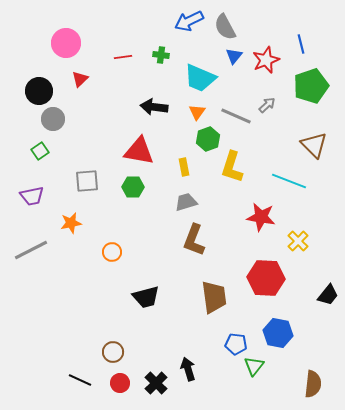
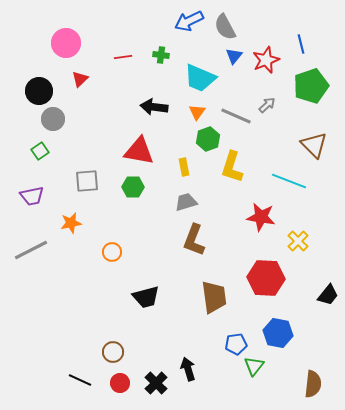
blue pentagon at (236, 344): rotated 15 degrees counterclockwise
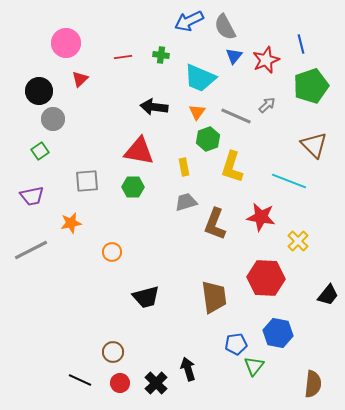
brown L-shape at (194, 240): moved 21 px right, 16 px up
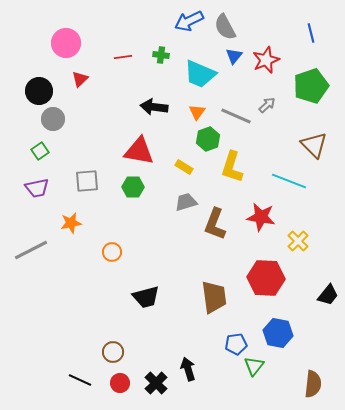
blue line at (301, 44): moved 10 px right, 11 px up
cyan trapezoid at (200, 78): moved 4 px up
yellow rectangle at (184, 167): rotated 48 degrees counterclockwise
purple trapezoid at (32, 196): moved 5 px right, 8 px up
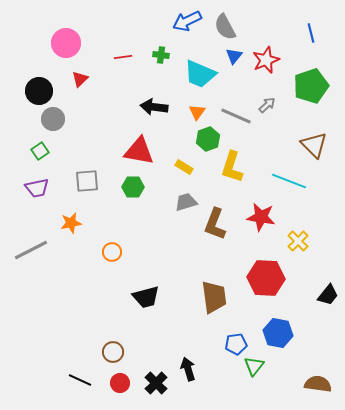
blue arrow at (189, 21): moved 2 px left
brown semicircle at (313, 384): moved 5 px right; rotated 88 degrees counterclockwise
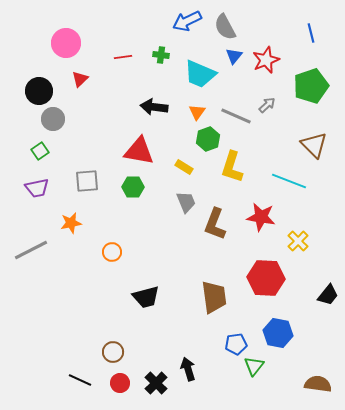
gray trapezoid at (186, 202): rotated 85 degrees clockwise
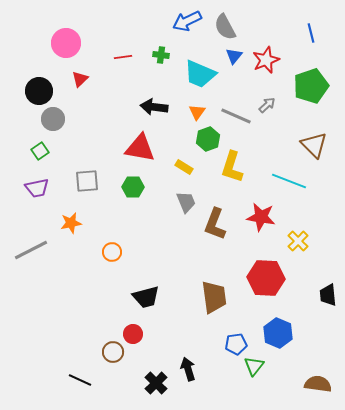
red triangle at (139, 151): moved 1 px right, 3 px up
black trapezoid at (328, 295): rotated 135 degrees clockwise
blue hexagon at (278, 333): rotated 12 degrees clockwise
red circle at (120, 383): moved 13 px right, 49 px up
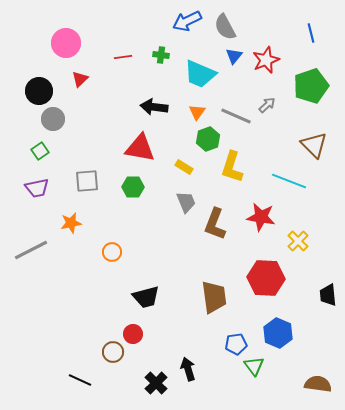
green triangle at (254, 366): rotated 15 degrees counterclockwise
